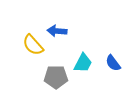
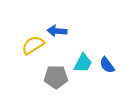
yellow semicircle: rotated 100 degrees clockwise
blue semicircle: moved 6 px left, 2 px down
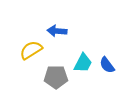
yellow semicircle: moved 2 px left, 5 px down
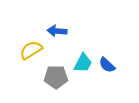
blue semicircle: rotated 12 degrees counterclockwise
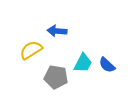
gray pentagon: rotated 10 degrees clockwise
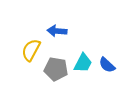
yellow semicircle: rotated 30 degrees counterclockwise
gray pentagon: moved 8 px up
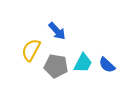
blue arrow: rotated 138 degrees counterclockwise
gray pentagon: moved 3 px up
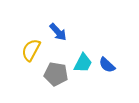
blue arrow: moved 1 px right, 1 px down
gray pentagon: moved 8 px down
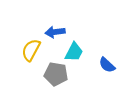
blue arrow: moved 3 px left; rotated 126 degrees clockwise
cyan trapezoid: moved 9 px left, 11 px up
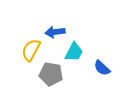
blue semicircle: moved 5 px left, 3 px down
gray pentagon: moved 5 px left
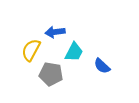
blue semicircle: moved 2 px up
